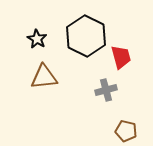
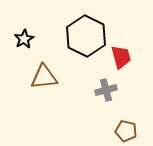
black star: moved 13 px left; rotated 12 degrees clockwise
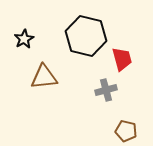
black hexagon: rotated 12 degrees counterclockwise
red trapezoid: moved 1 px right, 2 px down
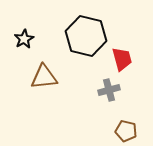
gray cross: moved 3 px right
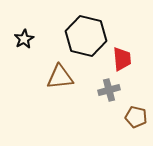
red trapezoid: rotated 10 degrees clockwise
brown triangle: moved 16 px right
brown pentagon: moved 10 px right, 14 px up
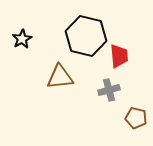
black star: moved 2 px left
red trapezoid: moved 3 px left, 3 px up
brown pentagon: moved 1 px down
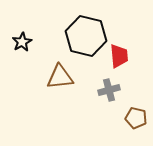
black star: moved 3 px down
